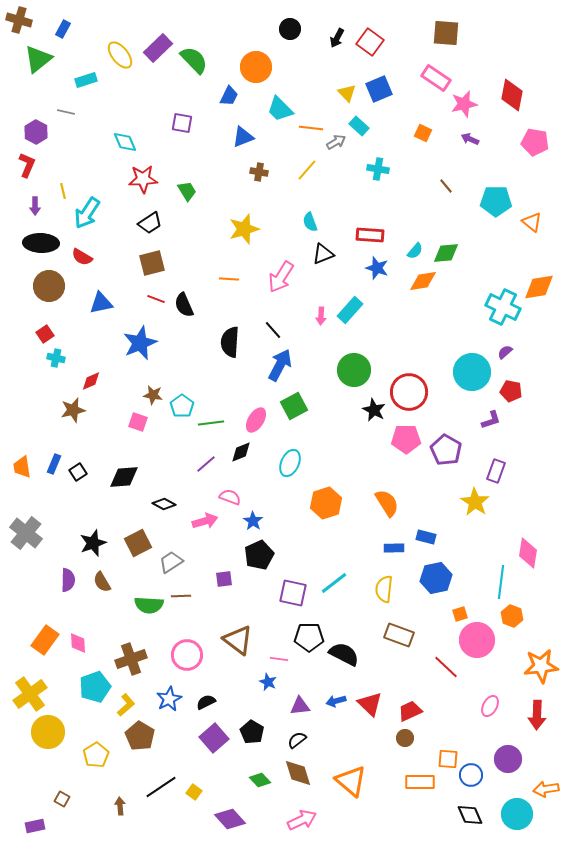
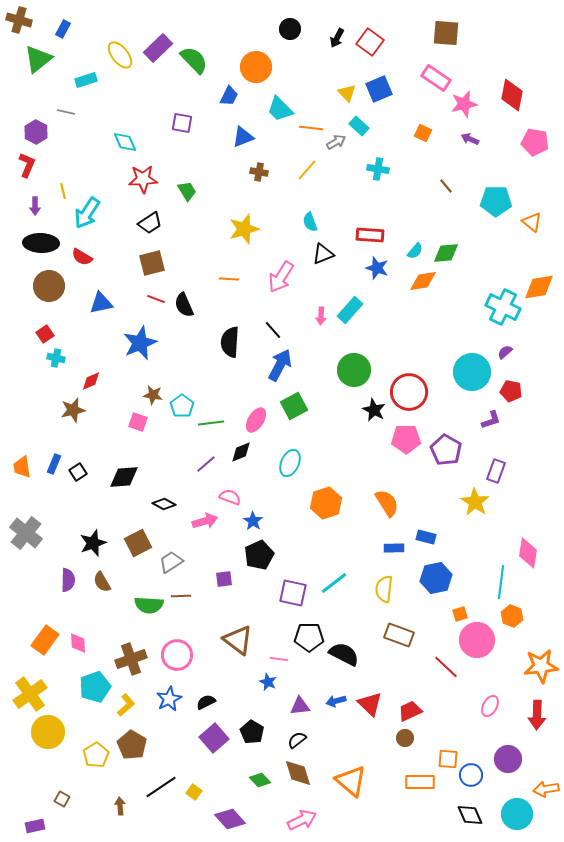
pink circle at (187, 655): moved 10 px left
brown pentagon at (140, 736): moved 8 px left, 9 px down
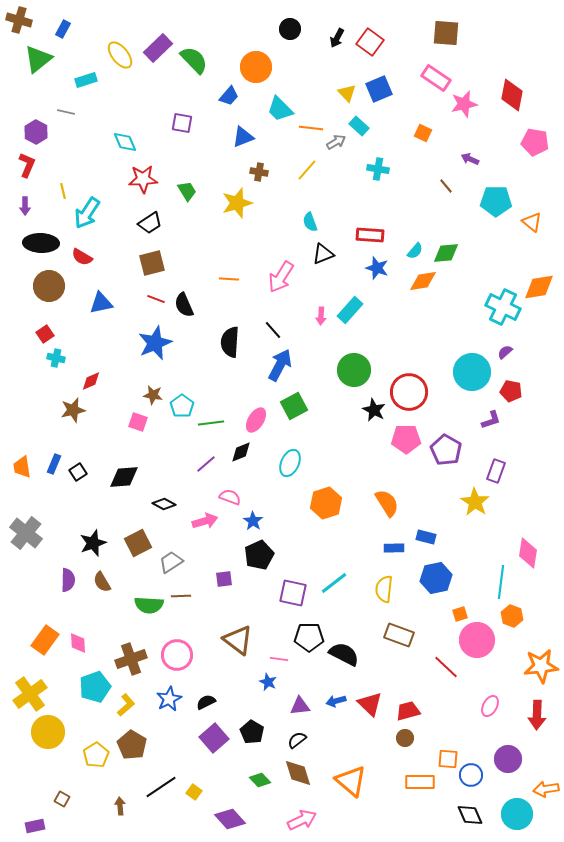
blue trapezoid at (229, 96): rotated 15 degrees clockwise
purple arrow at (470, 139): moved 20 px down
purple arrow at (35, 206): moved 10 px left
yellow star at (244, 229): moved 7 px left, 26 px up
blue star at (140, 343): moved 15 px right
red trapezoid at (410, 711): moved 2 px left; rotated 10 degrees clockwise
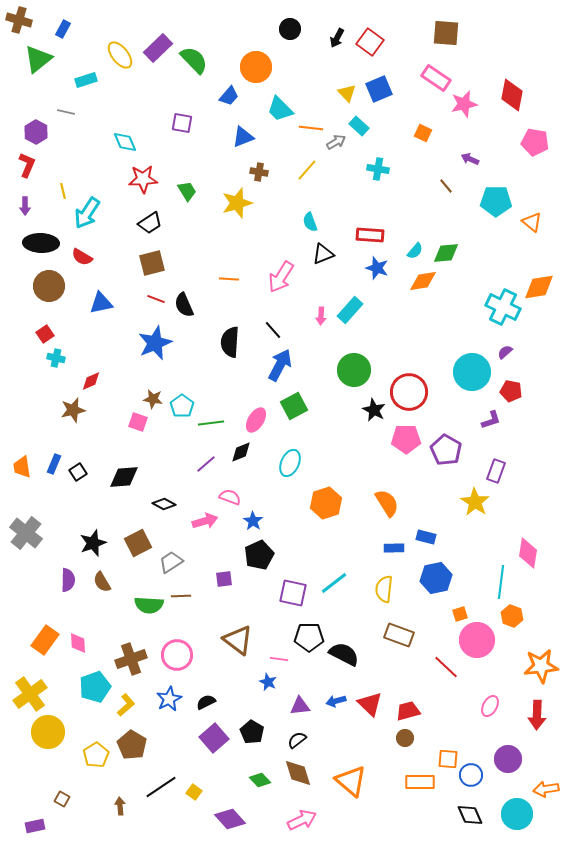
brown star at (153, 395): moved 4 px down
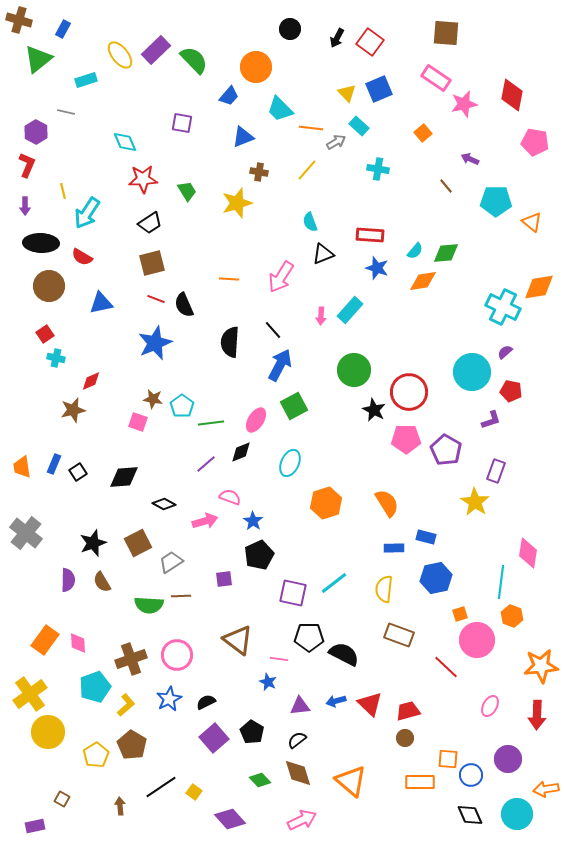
purple rectangle at (158, 48): moved 2 px left, 2 px down
orange square at (423, 133): rotated 24 degrees clockwise
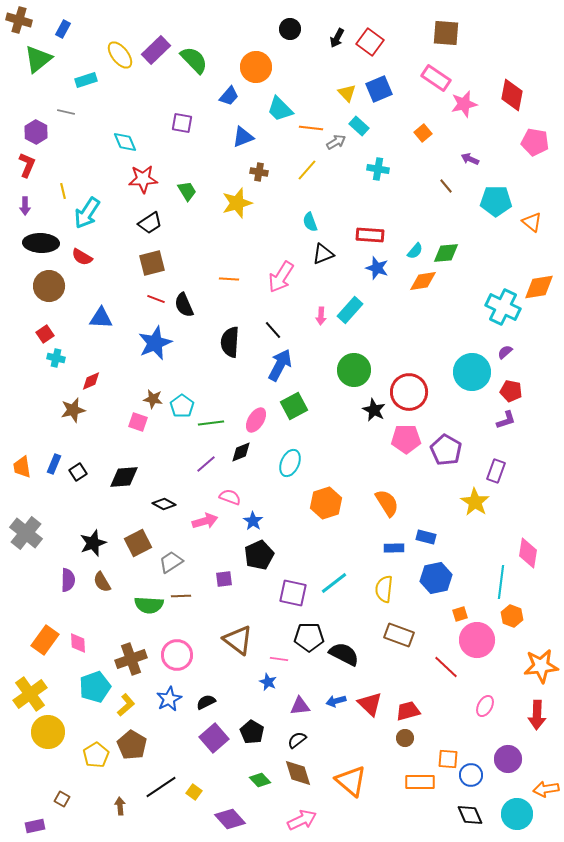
blue triangle at (101, 303): moved 15 px down; rotated 15 degrees clockwise
purple L-shape at (491, 420): moved 15 px right
pink ellipse at (490, 706): moved 5 px left
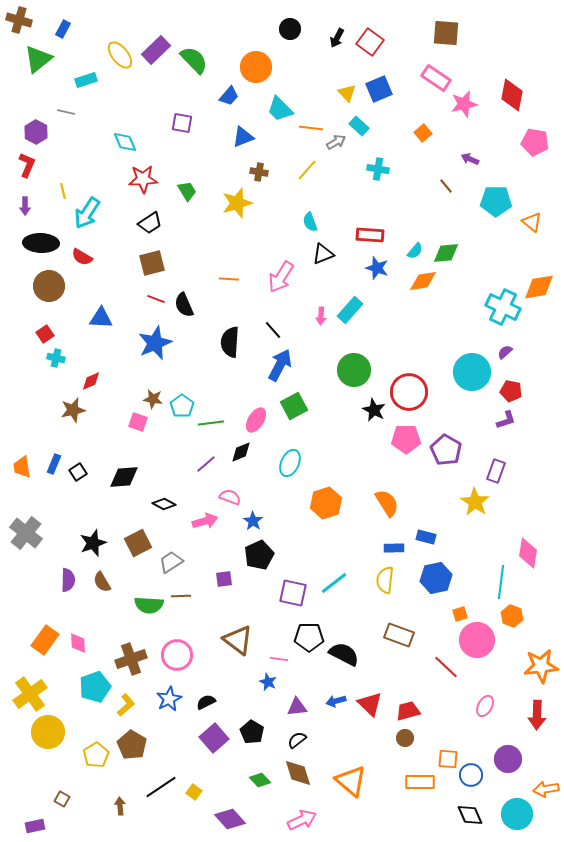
yellow semicircle at (384, 589): moved 1 px right, 9 px up
purple triangle at (300, 706): moved 3 px left, 1 px down
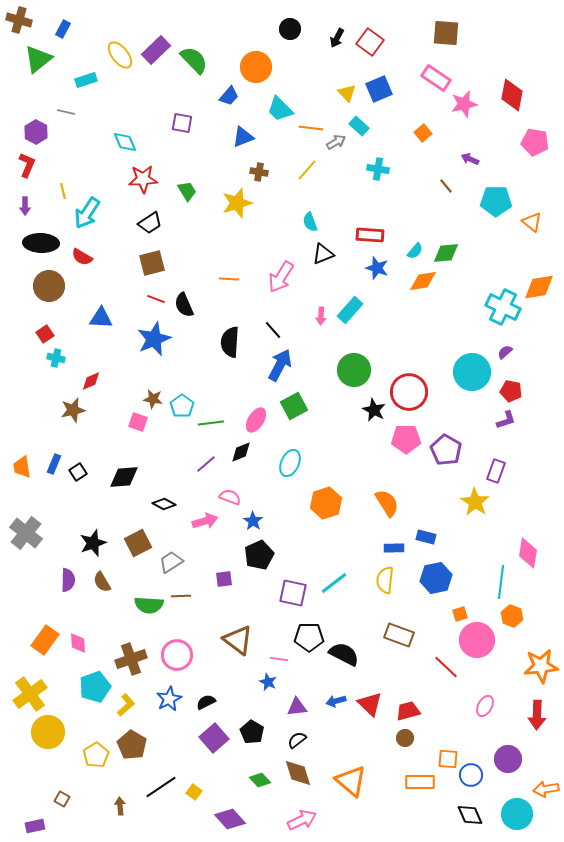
blue star at (155, 343): moved 1 px left, 4 px up
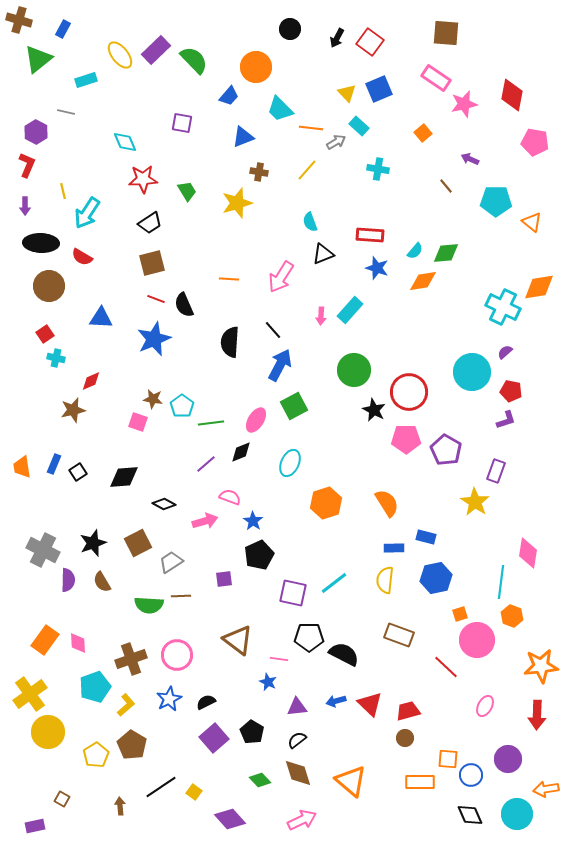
gray cross at (26, 533): moved 17 px right, 17 px down; rotated 12 degrees counterclockwise
